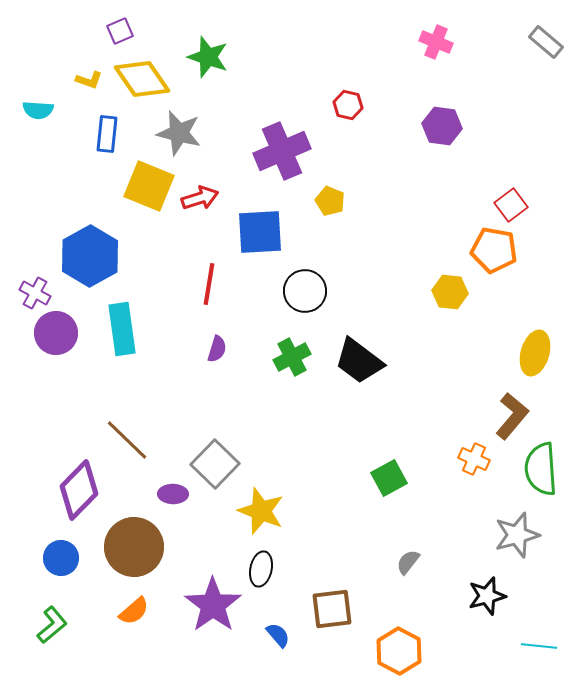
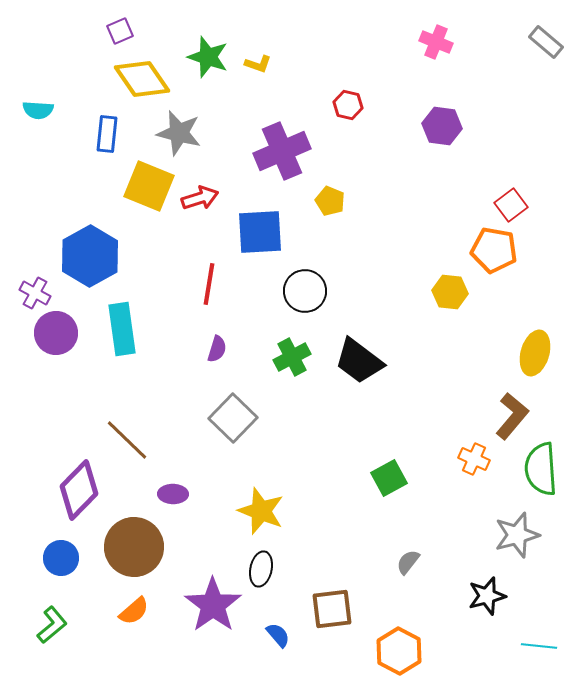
yellow L-shape at (89, 80): moved 169 px right, 16 px up
gray square at (215, 464): moved 18 px right, 46 px up
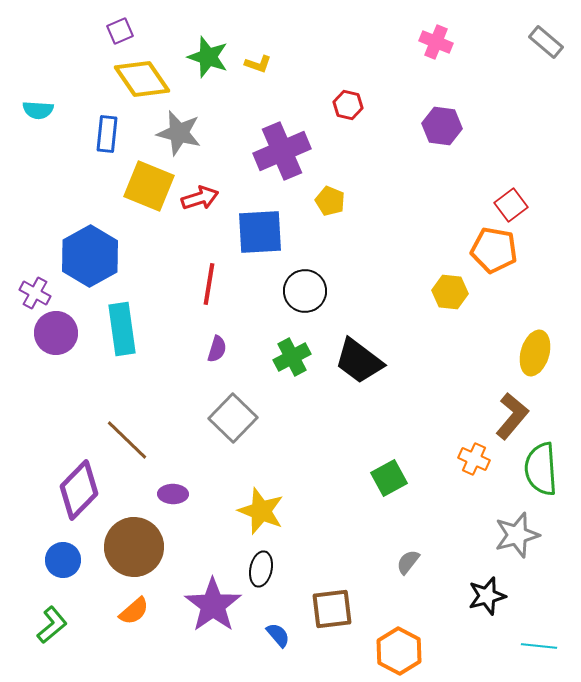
blue circle at (61, 558): moved 2 px right, 2 px down
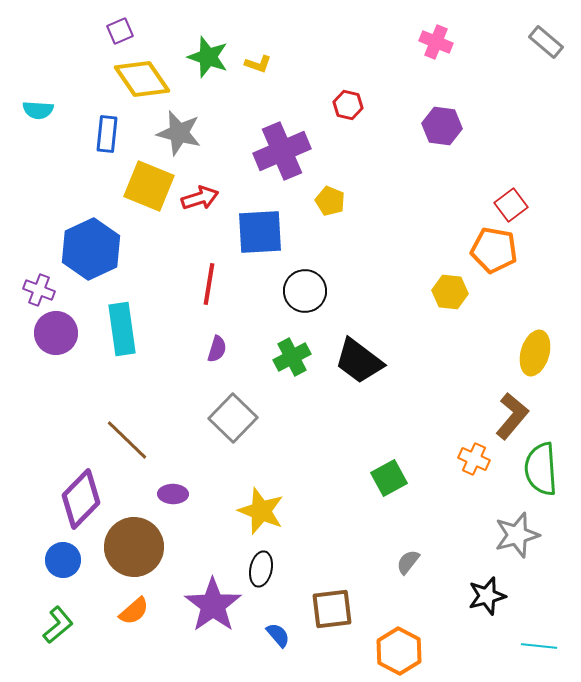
blue hexagon at (90, 256): moved 1 px right, 7 px up; rotated 4 degrees clockwise
purple cross at (35, 293): moved 4 px right, 3 px up; rotated 8 degrees counterclockwise
purple diamond at (79, 490): moved 2 px right, 9 px down
green L-shape at (52, 625): moved 6 px right
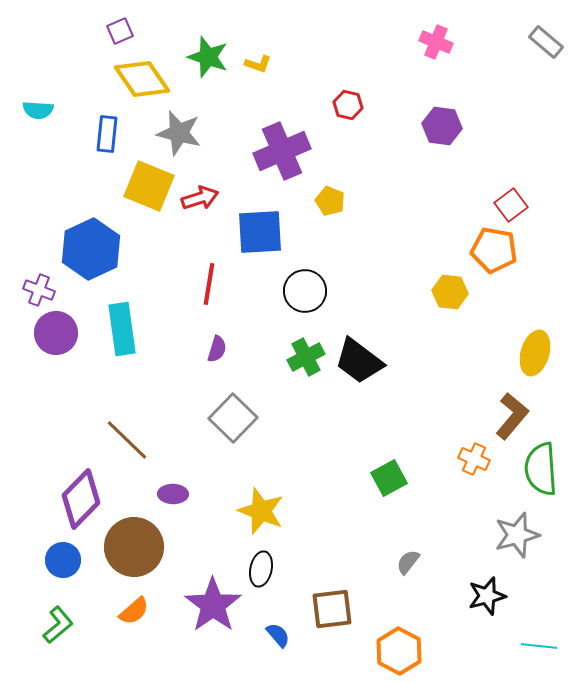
green cross at (292, 357): moved 14 px right
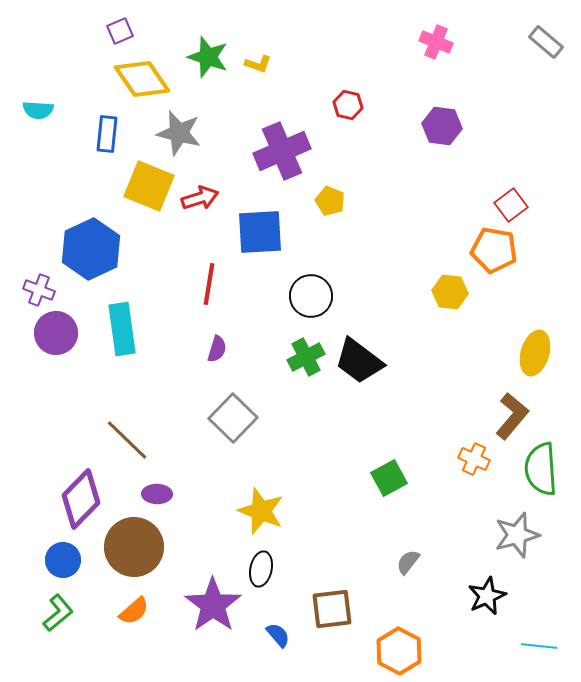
black circle at (305, 291): moved 6 px right, 5 px down
purple ellipse at (173, 494): moved 16 px left
black star at (487, 596): rotated 9 degrees counterclockwise
green L-shape at (58, 625): moved 12 px up
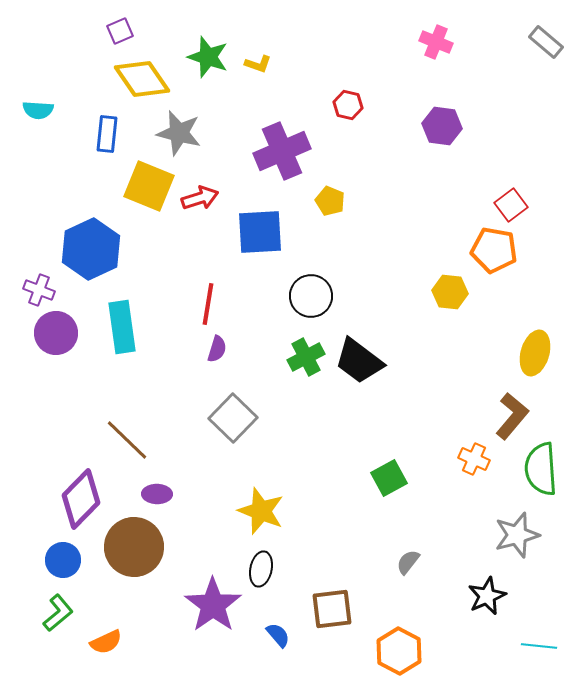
red line at (209, 284): moved 1 px left, 20 px down
cyan rectangle at (122, 329): moved 2 px up
orange semicircle at (134, 611): moved 28 px left, 31 px down; rotated 16 degrees clockwise
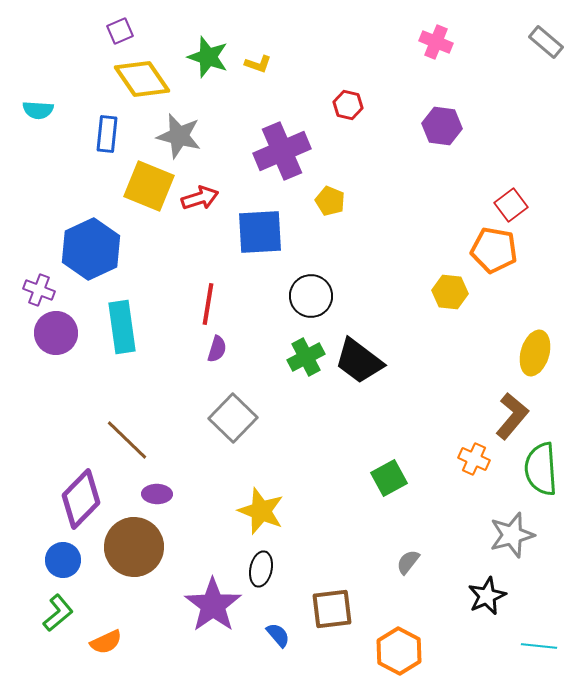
gray star at (179, 133): moved 3 px down
gray star at (517, 535): moved 5 px left
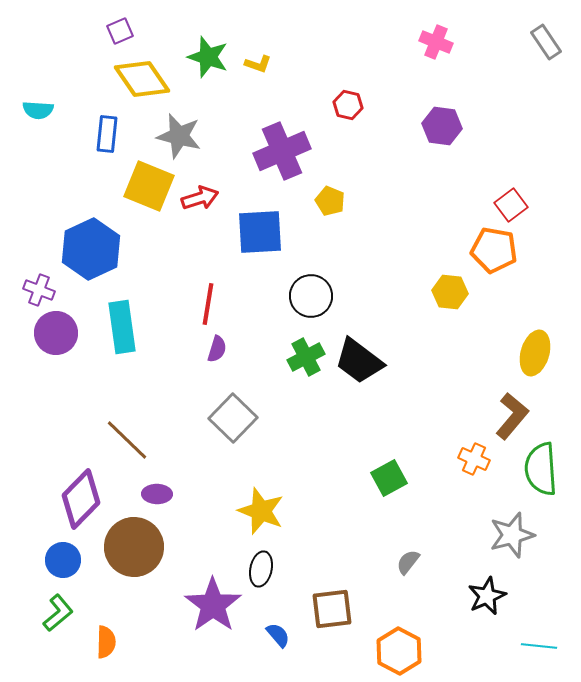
gray rectangle at (546, 42): rotated 16 degrees clockwise
orange semicircle at (106, 642): rotated 64 degrees counterclockwise
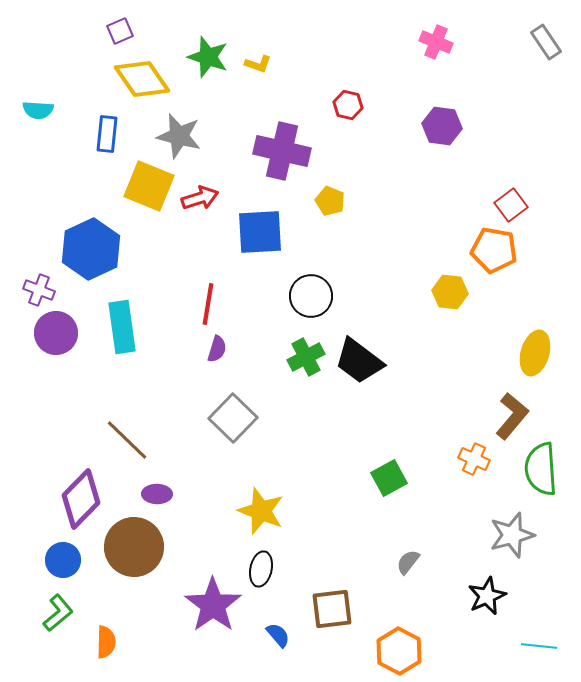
purple cross at (282, 151): rotated 36 degrees clockwise
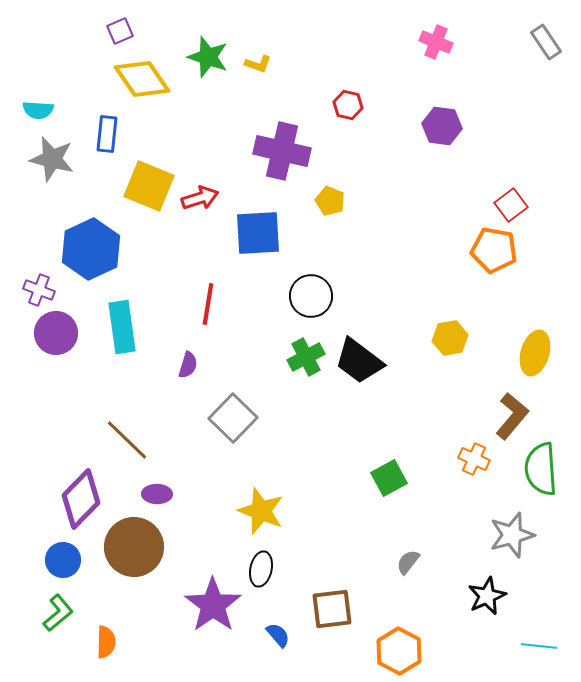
gray star at (179, 136): moved 127 px left, 23 px down
blue square at (260, 232): moved 2 px left, 1 px down
yellow hexagon at (450, 292): moved 46 px down; rotated 16 degrees counterclockwise
purple semicircle at (217, 349): moved 29 px left, 16 px down
